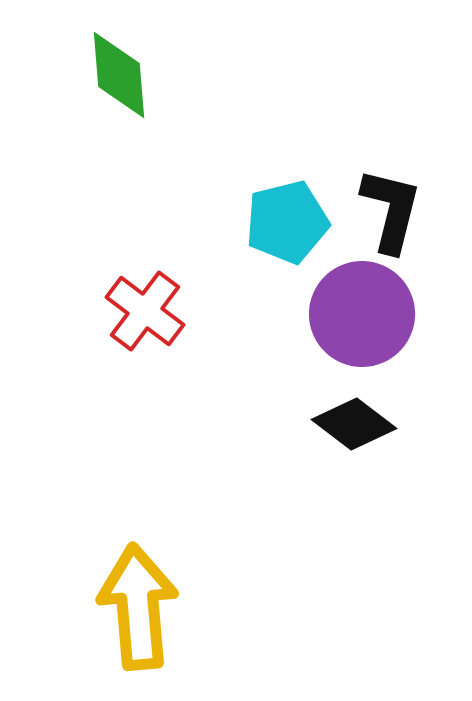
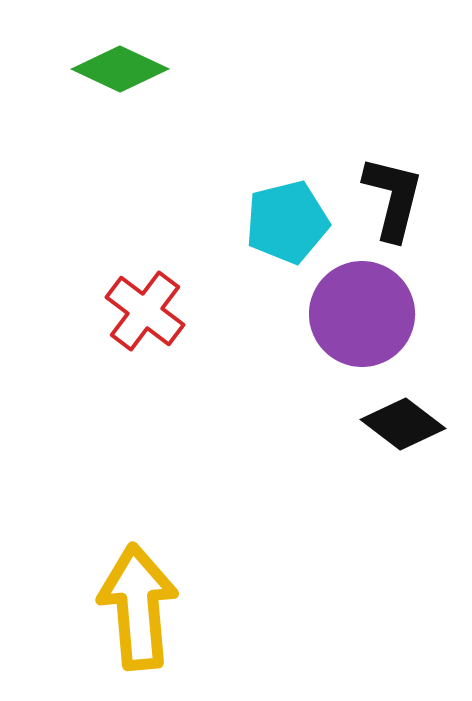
green diamond: moved 1 px right, 6 px up; rotated 60 degrees counterclockwise
black L-shape: moved 2 px right, 12 px up
black diamond: moved 49 px right
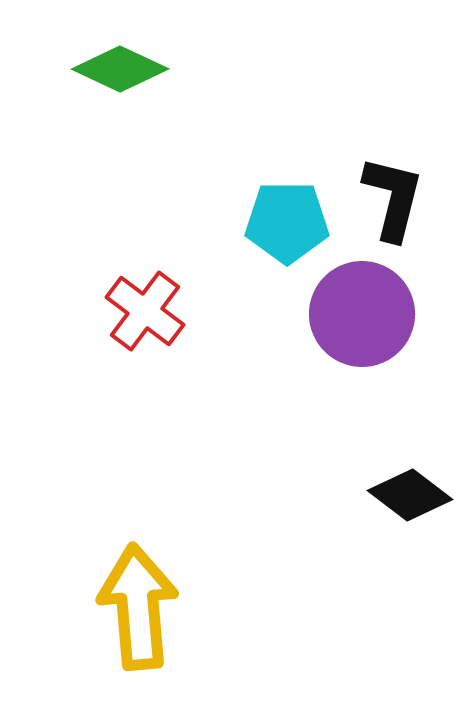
cyan pentagon: rotated 14 degrees clockwise
black diamond: moved 7 px right, 71 px down
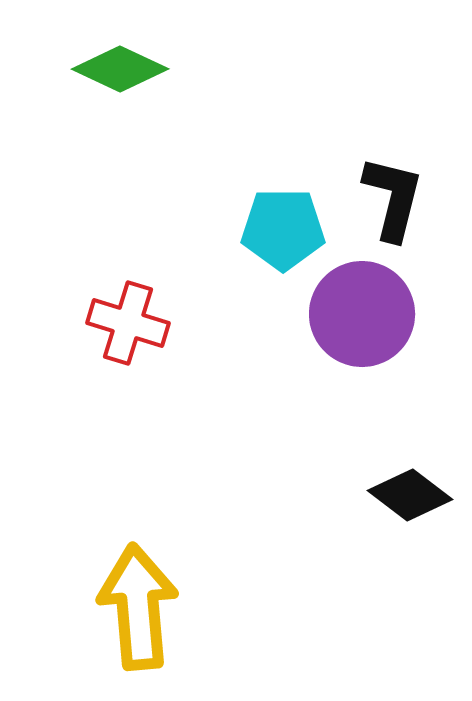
cyan pentagon: moved 4 px left, 7 px down
red cross: moved 17 px left, 12 px down; rotated 20 degrees counterclockwise
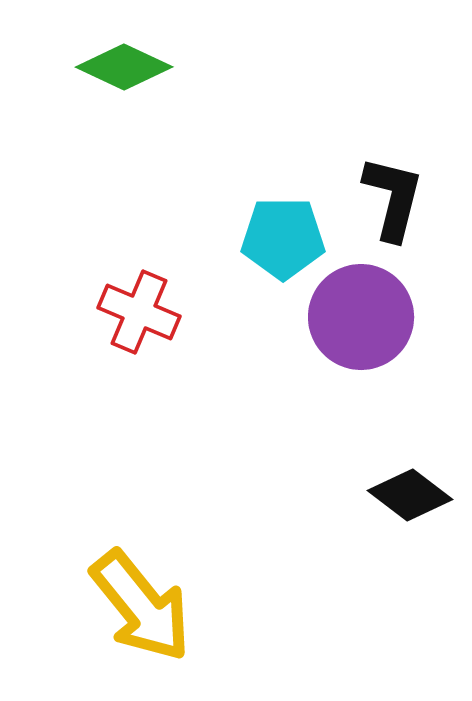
green diamond: moved 4 px right, 2 px up
cyan pentagon: moved 9 px down
purple circle: moved 1 px left, 3 px down
red cross: moved 11 px right, 11 px up; rotated 6 degrees clockwise
yellow arrow: moved 3 px right, 1 px up; rotated 146 degrees clockwise
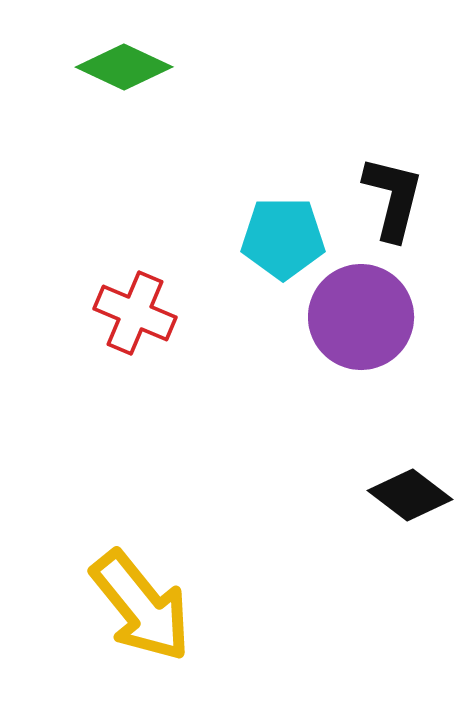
red cross: moved 4 px left, 1 px down
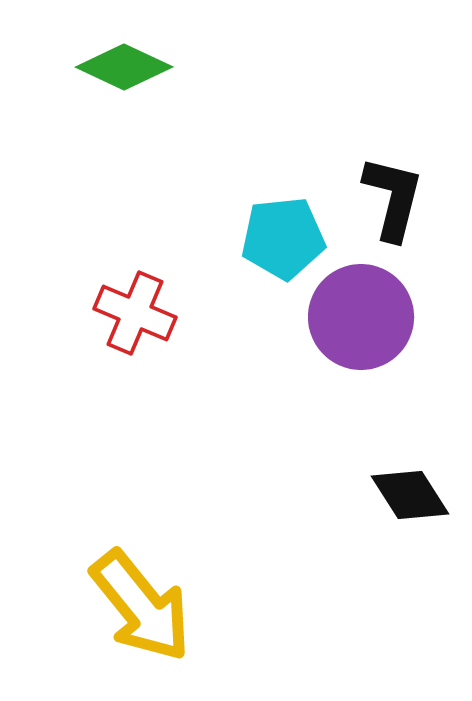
cyan pentagon: rotated 6 degrees counterclockwise
black diamond: rotated 20 degrees clockwise
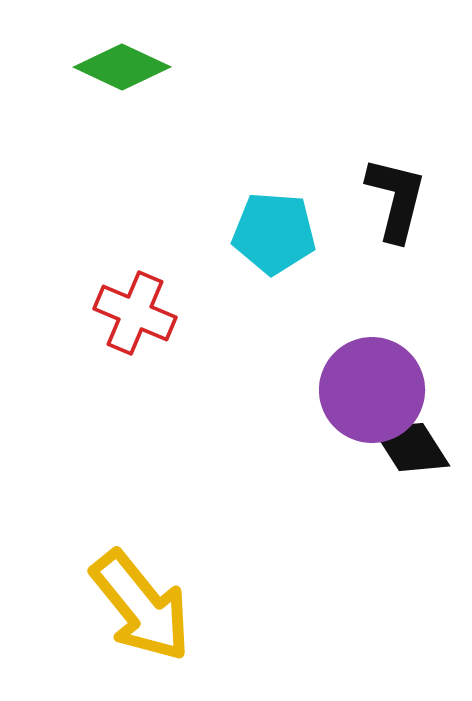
green diamond: moved 2 px left
black L-shape: moved 3 px right, 1 px down
cyan pentagon: moved 9 px left, 5 px up; rotated 10 degrees clockwise
purple circle: moved 11 px right, 73 px down
black diamond: moved 1 px right, 48 px up
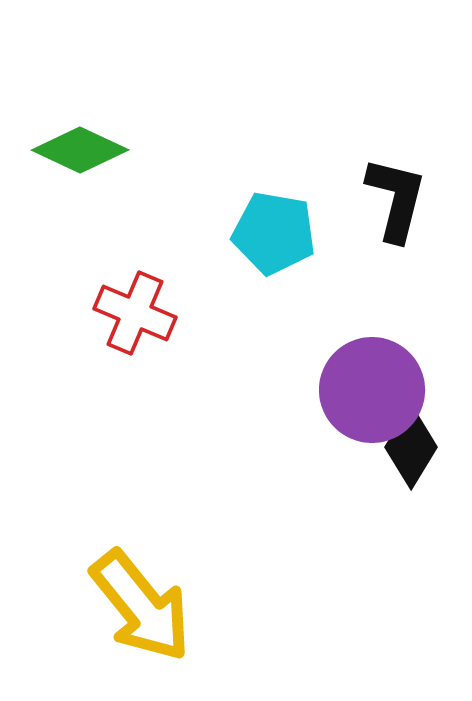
green diamond: moved 42 px left, 83 px down
cyan pentagon: rotated 6 degrees clockwise
black diamond: rotated 64 degrees clockwise
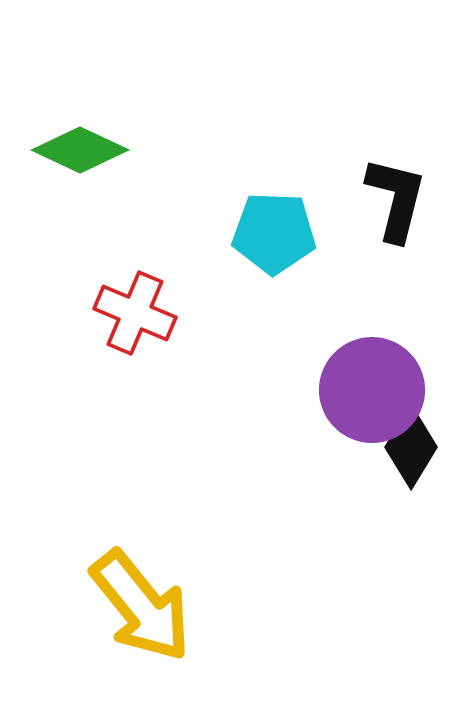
cyan pentagon: rotated 8 degrees counterclockwise
